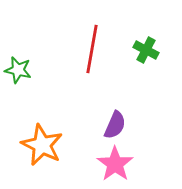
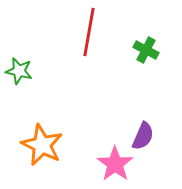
red line: moved 3 px left, 17 px up
green star: moved 1 px right, 1 px down
purple semicircle: moved 28 px right, 11 px down
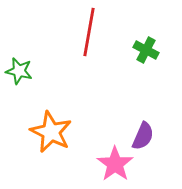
orange star: moved 9 px right, 13 px up
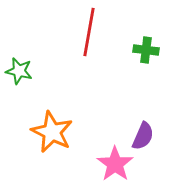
green cross: rotated 20 degrees counterclockwise
orange star: moved 1 px right
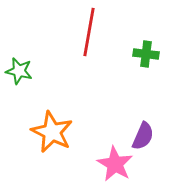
green cross: moved 4 px down
pink star: rotated 6 degrees counterclockwise
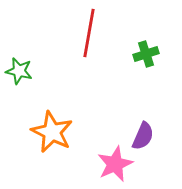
red line: moved 1 px down
green cross: rotated 25 degrees counterclockwise
pink star: rotated 18 degrees clockwise
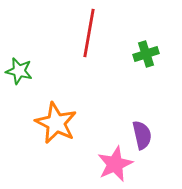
orange star: moved 4 px right, 9 px up
purple semicircle: moved 1 px left, 1 px up; rotated 36 degrees counterclockwise
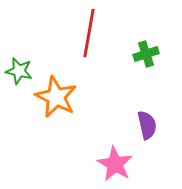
orange star: moved 26 px up
purple semicircle: moved 5 px right, 10 px up
pink star: rotated 18 degrees counterclockwise
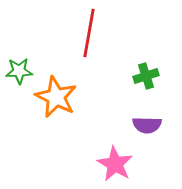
green cross: moved 22 px down
green star: rotated 16 degrees counterclockwise
purple semicircle: rotated 104 degrees clockwise
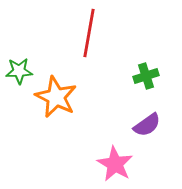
purple semicircle: rotated 36 degrees counterclockwise
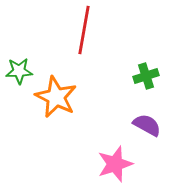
red line: moved 5 px left, 3 px up
purple semicircle: rotated 116 degrees counterclockwise
pink star: rotated 24 degrees clockwise
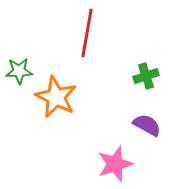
red line: moved 3 px right, 3 px down
